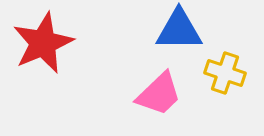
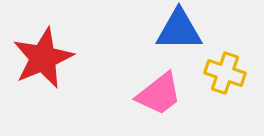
red star: moved 15 px down
pink trapezoid: rotated 6 degrees clockwise
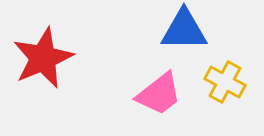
blue triangle: moved 5 px right
yellow cross: moved 9 px down; rotated 9 degrees clockwise
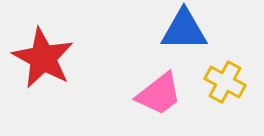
red star: rotated 20 degrees counterclockwise
